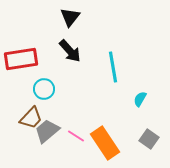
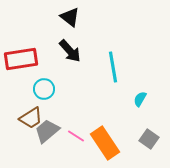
black triangle: rotated 30 degrees counterclockwise
brown trapezoid: rotated 15 degrees clockwise
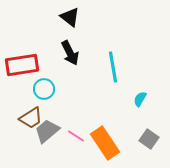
black arrow: moved 2 px down; rotated 15 degrees clockwise
red rectangle: moved 1 px right, 6 px down
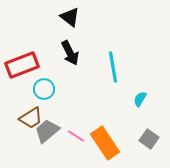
red rectangle: rotated 12 degrees counterclockwise
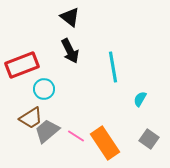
black arrow: moved 2 px up
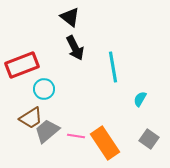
black arrow: moved 5 px right, 3 px up
pink line: rotated 24 degrees counterclockwise
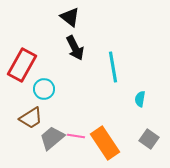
red rectangle: rotated 40 degrees counterclockwise
cyan semicircle: rotated 21 degrees counterclockwise
gray trapezoid: moved 5 px right, 7 px down
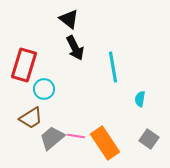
black triangle: moved 1 px left, 2 px down
red rectangle: moved 2 px right; rotated 12 degrees counterclockwise
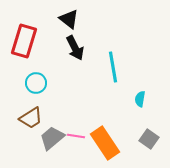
red rectangle: moved 24 px up
cyan circle: moved 8 px left, 6 px up
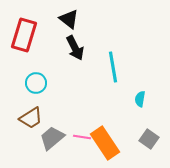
red rectangle: moved 6 px up
pink line: moved 6 px right, 1 px down
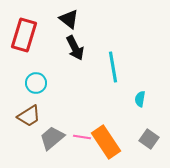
brown trapezoid: moved 2 px left, 2 px up
orange rectangle: moved 1 px right, 1 px up
